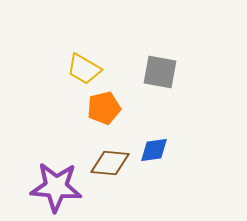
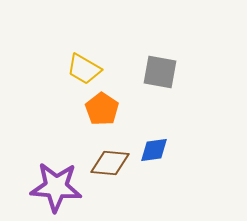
orange pentagon: moved 2 px left, 1 px down; rotated 24 degrees counterclockwise
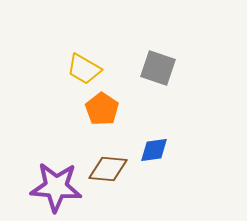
gray square: moved 2 px left, 4 px up; rotated 9 degrees clockwise
brown diamond: moved 2 px left, 6 px down
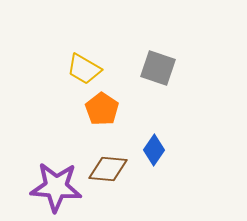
blue diamond: rotated 48 degrees counterclockwise
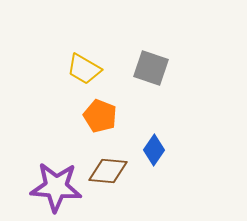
gray square: moved 7 px left
orange pentagon: moved 2 px left, 7 px down; rotated 12 degrees counterclockwise
brown diamond: moved 2 px down
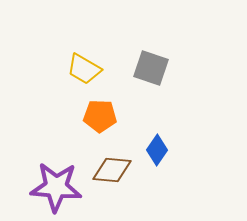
orange pentagon: rotated 20 degrees counterclockwise
blue diamond: moved 3 px right
brown diamond: moved 4 px right, 1 px up
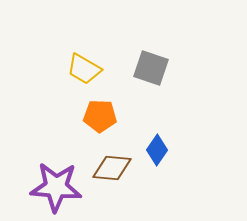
brown diamond: moved 2 px up
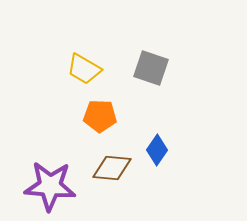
purple star: moved 6 px left, 1 px up
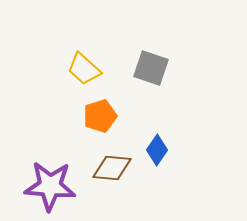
yellow trapezoid: rotated 12 degrees clockwise
orange pentagon: rotated 20 degrees counterclockwise
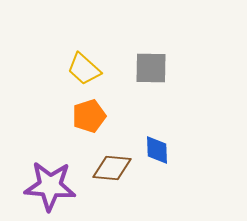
gray square: rotated 18 degrees counterclockwise
orange pentagon: moved 11 px left
blue diamond: rotated 36 degrees counterclockwise
